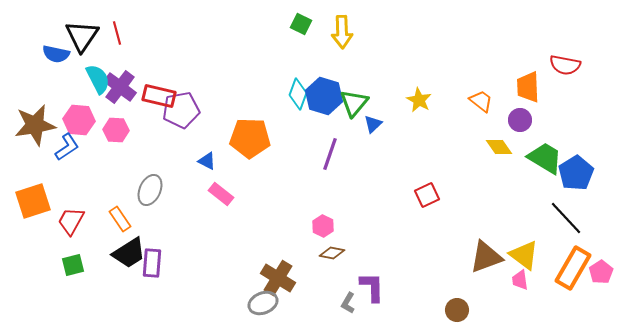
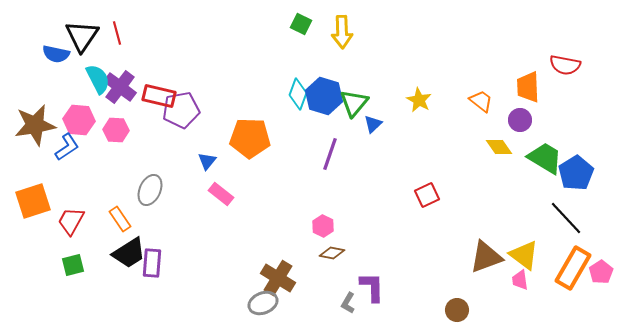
blue triangle at (207, 161): rotated 42 degrees clockwise
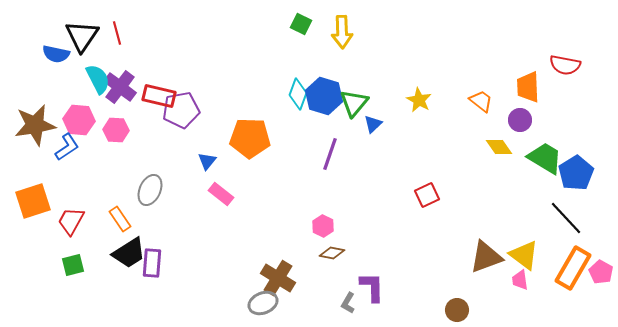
pink pentagon at (601, 272): rotated 10 degrees counterclockwise
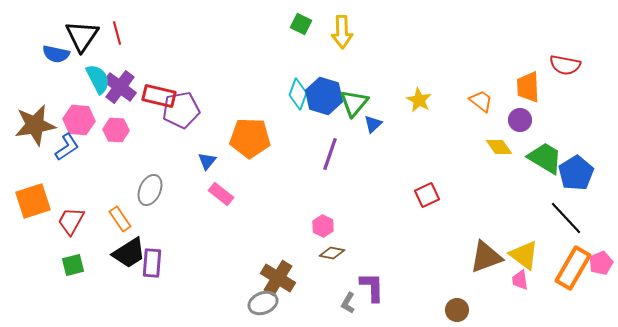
pink pentagon at (601, 272): moved 9 px up; rotated 20 degrees clockwise
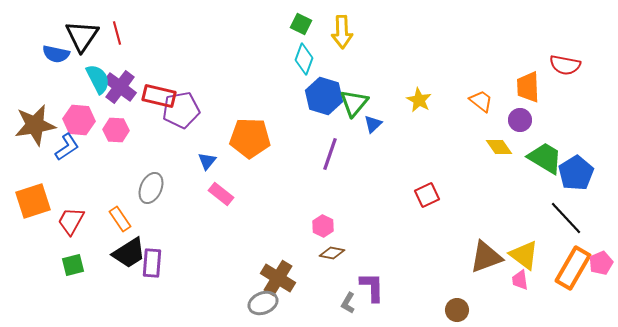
cyan diamond at (298, 94): moved 6 px right, 35 px up
gray ellipse at (150, 190): moved 1 px right, 2 px up
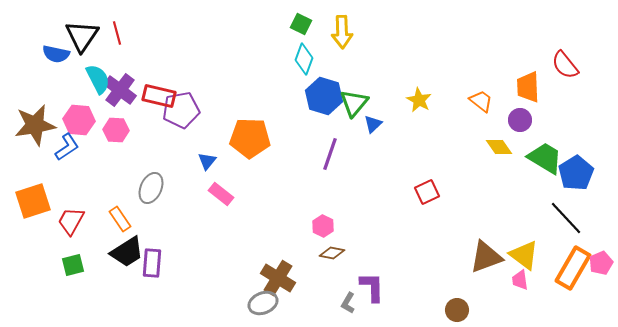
red semicircle at (565, 65): rotated 40 degrees clockwise
purple cross at (120, 87): moved 3 px down
red square at (427, 195): moved 3 px up
black trapezoid at (129, 253): moved 2 px left, 1 px up
